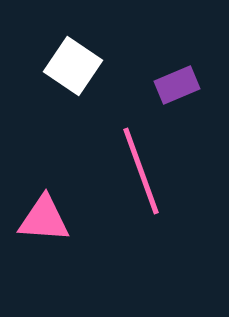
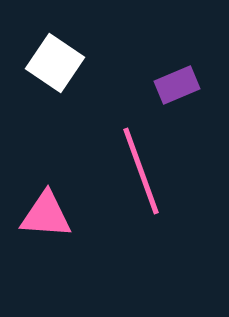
white square: moved 18 px left, 3 px up
pink triangle: moved 2 px right, 4 px up
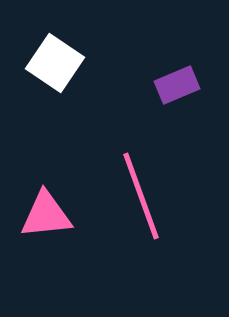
pink line: moved 25 px down
pink triangle: rotated 10 degrees counterclockwise
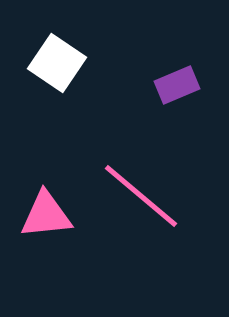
white square: moved 2 px right
pink line: rotated 30 degrees counterclockwise
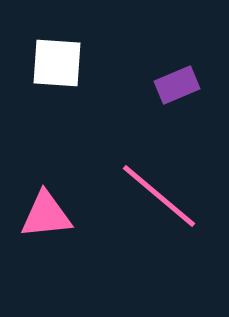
white square: rotated 30 degrees counterclockwise
pink line: moved 18 px right
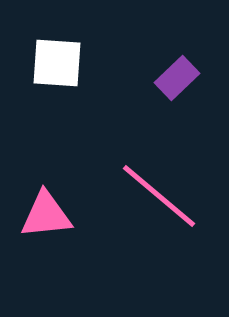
purple rectangle: moved 7 px up; rotated 21 degrees counterclockwise
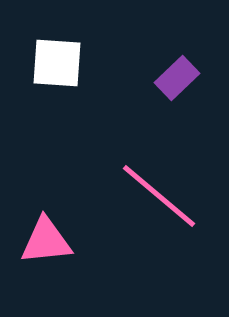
pink triangle: moved 26 px down
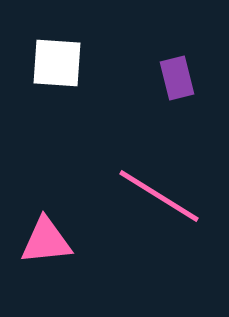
purple rectangle: rotated 60 degrees counterclockwise
pink line: rotated 8 degrees counterclockwise
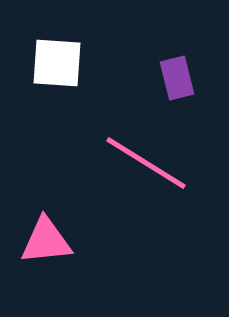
pink line: moved 13 px left, 33 px up
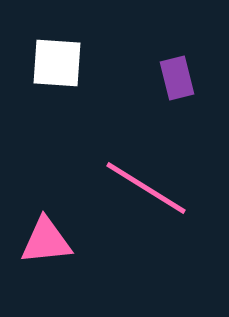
pink line: moved 25 px down
